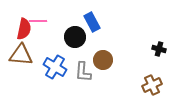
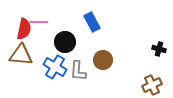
pink line: moved 1 px right, 1 px down
black circle: moved 10 px left, 5 px down
gray L-shape: moved 5 px left, 1 px up
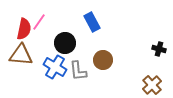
pink line: rotated 54 degrees counterclockwise
black circle: moved 1 px down
gray L-shape: rotated 10 degrees counterclockwise
brown cross: rotated 18 degrees counterclockwise
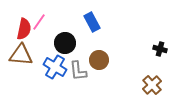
black cross: moved 1 px right
brown circle: moved 4 px left
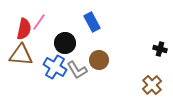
gray L-shape: moved 1 px left, 1 px up; rotated 25 degrees counterclockwise
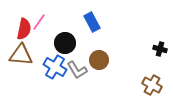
brown cross: rotated 18 degrees counterclockwise
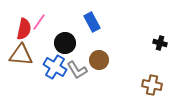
black cross: moved 6 px up
brown cross: rotated 18 degrees counterclockwise
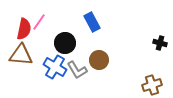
brown cross: rotated 30 degrees counterclockwise
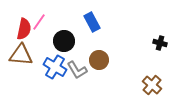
black circle: moved 1 px left, 2 px up
brown cross: rotated 30 degrees counterclockwise
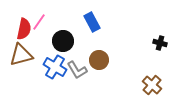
black circle: moved 1 px left
brown triangle: rotated 20 degrees counterclockwise
